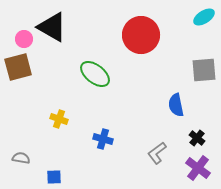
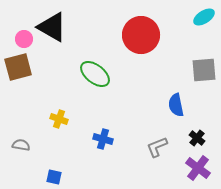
gray L-shape: moved 6 px up; rotated 15 degrees clockwise
gray semicircle: moved 13 px up
blue square: rotated 14 degrees clockwise
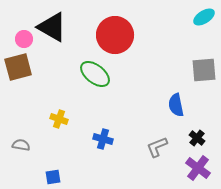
red circle: moved 26 px left
blue square: moved 1 px left; rotated 21 degrees counterclockwise
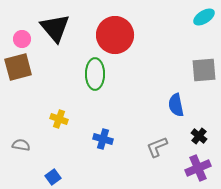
black triangle: moved 3 px right, 1 px down; rotated 20 degrees clockwise
pink circle: moved 2 px left
green ellipse: rotated 52 degrees clockwise
black cross: moved 2 px right, 2 px up
purple cross: rotated 30 degrees clockwise
blue square: rotated 28 degrees counterclockwise
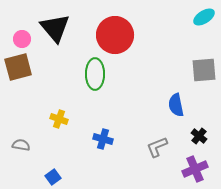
purple cross: moved 3 px left, 1 px down
